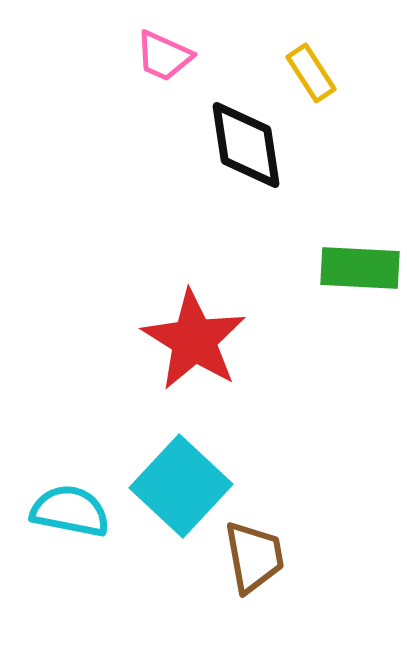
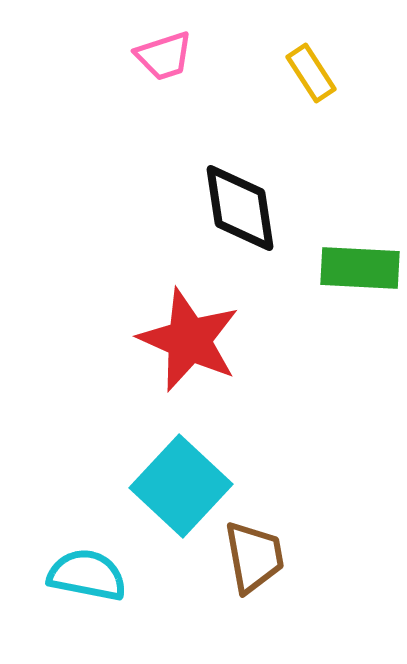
pink trapezoid: rotated 42 degrees counterclockwise
black diamond: moved 6 px left, 63 px down
red star: moved 5 px left; rotated 8 degrees counterclockwise
cyan semicircle: moved 17 px right, 64 px down
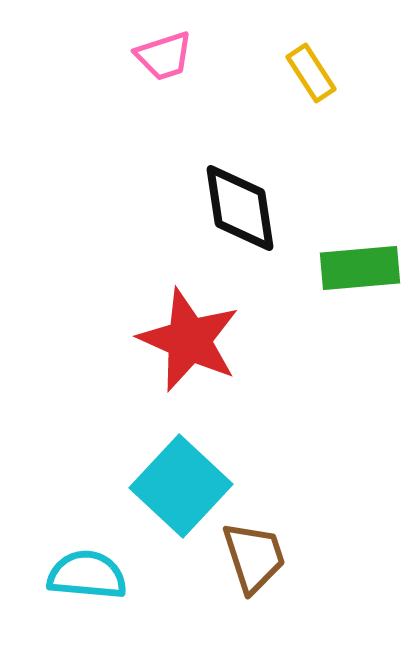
green rectangle: rotated 8 degrees counterclockwise
brown trapezoid: rotated 8 degrees counterclockwise
cyan semicircle: rotated 6 degrees counterclockwise
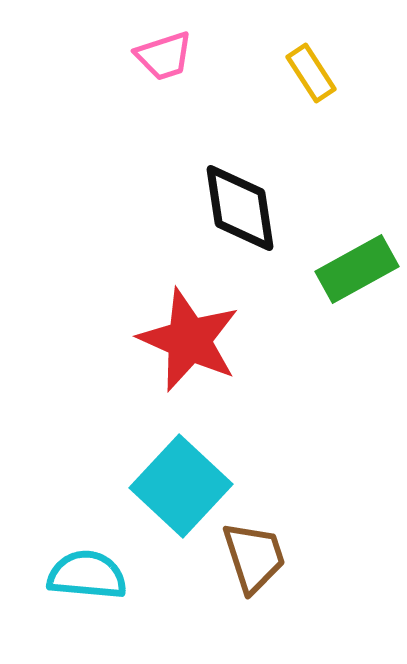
green rectangle: moved 3 px left, 1 px down; rotated 24 degrees counterclockwise
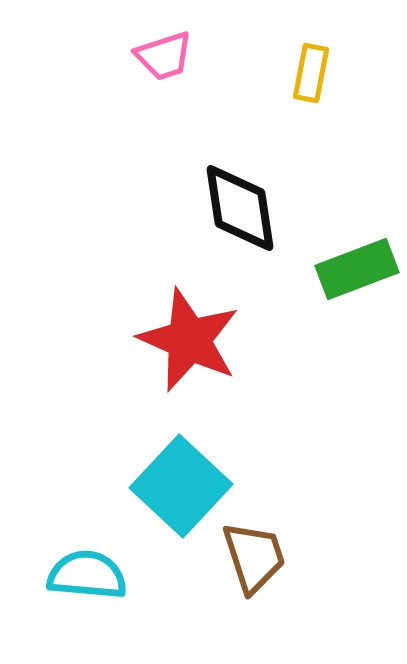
yellow rectangle: rotated 44 degrees clockwise
green rectangle: rotated 8 degrees clockwise
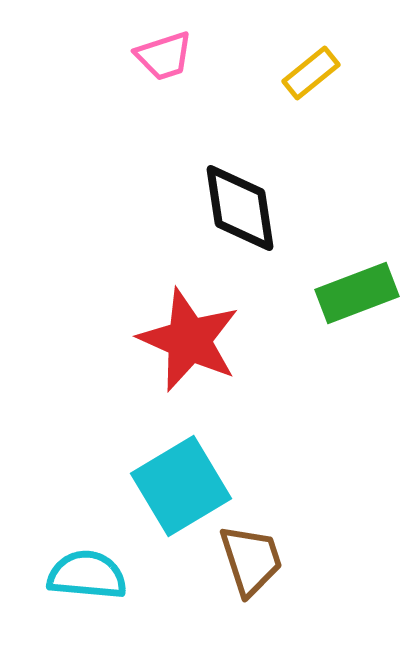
yellow rectangle: rotated 40 degrees clockwise
green rectangle: moved 24 px down
cyan square: rotated 16 degrees clockwise
brown trapezoid: moved 3 px left, 3 px down
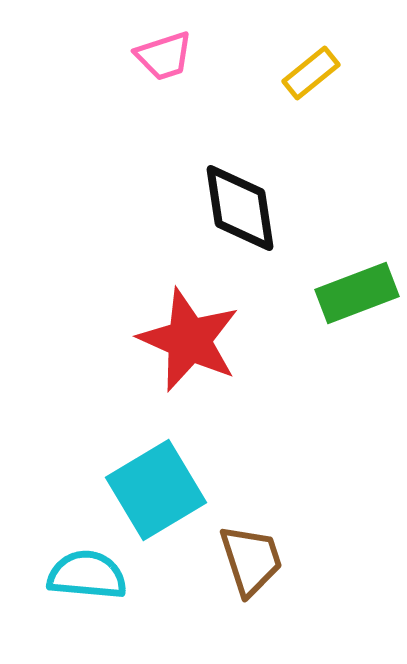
cyan square: moved 25 px left, 4 px down
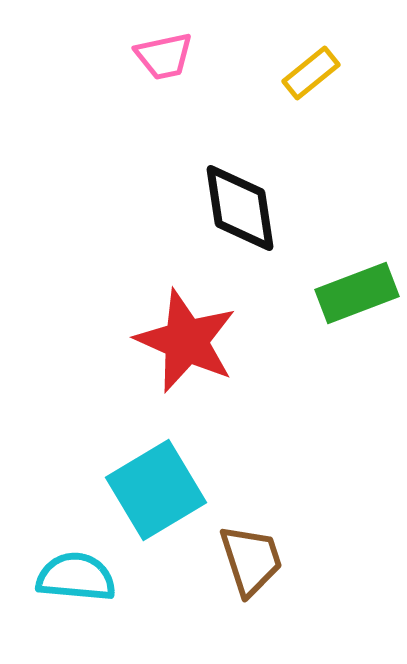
pink trapezoid: rotated 6 degrees clockwise
red star: moved 3 px left, 1 px down
cyan semicircle: moved 11 px left, 2 px down
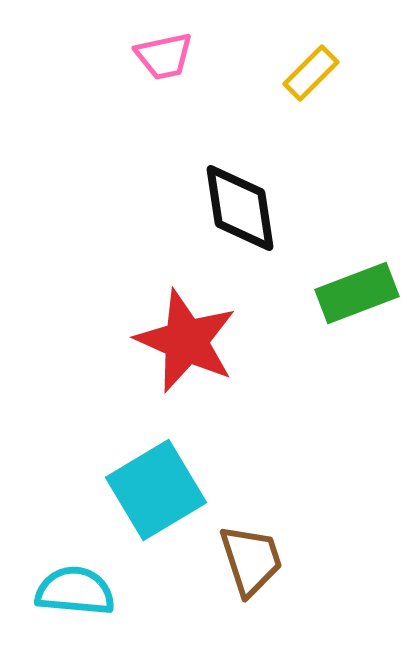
yellow rectangle: rotated 6 degrees counterclockwise
cyan semicircle: moved 1 px left, 14 px down
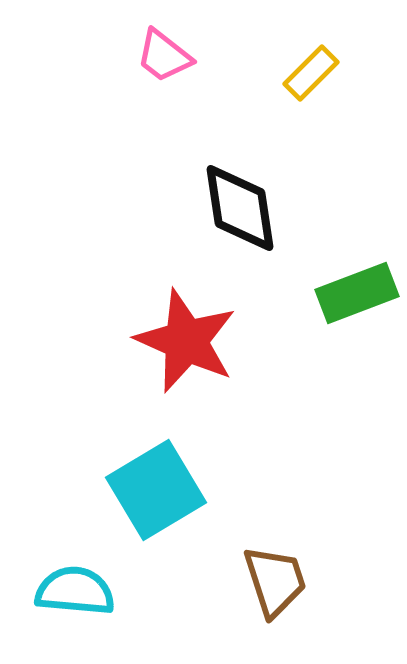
pink trapezoid: rotated 50 degrees clockwise
brown trapezoid: moved 24 px right, 21 px down
